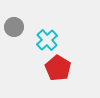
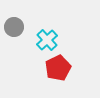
red pentagon: rotated 15 degrees clockwise
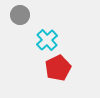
gray circle: moved 6 px right, 12 px up
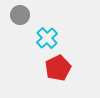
cyan cross: moved 2 px up
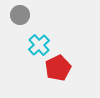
cyan cross: moved 8 px left, 7 px down
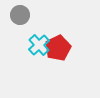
red pentagon: moved 20 px up
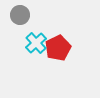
cyan cross: moved 3 px left, 2 px up
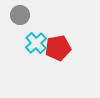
red pentagon: rotated 15 degrees clockwise
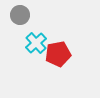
red pentagon: moved 6 px down
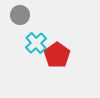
red pentagon: moved 1 px left, 1 px down; rotated 25 degrees counterclockwise
